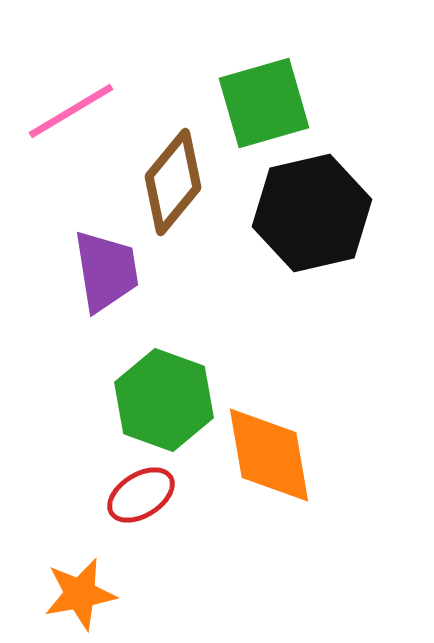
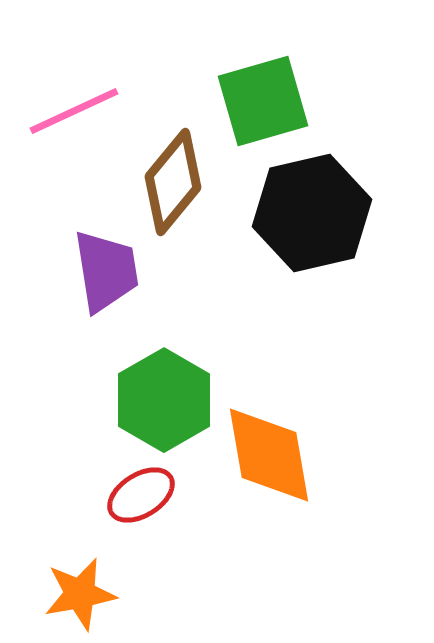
green square: moved 1 px left, 2 px up
pink line: moved 3 px right; rotated 6 degrees clockwise
green hexagon: rotated 10 degrees clockwise
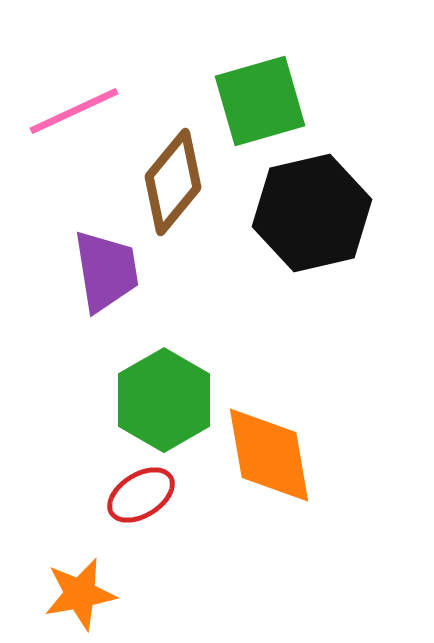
green square: moved 3 px left
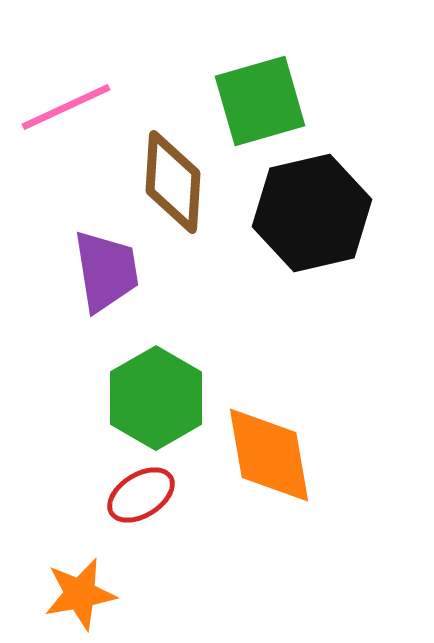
pink line: moved 8 px left, 4 px up
brown diamond: rotated 36 degrees counterclockwise
green hexagon: moved 8 px left, 2 px up
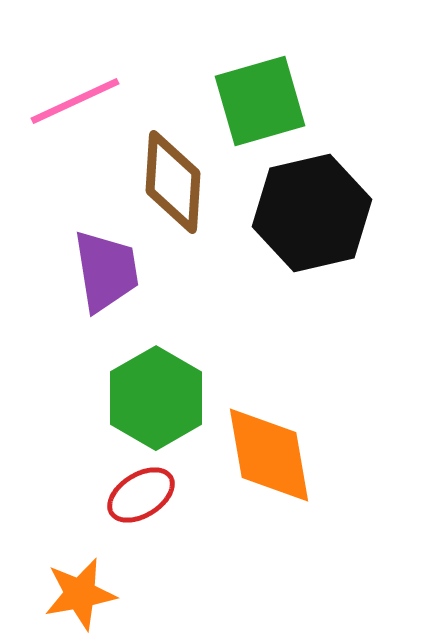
pink line: moved 9 px right, 6 px up
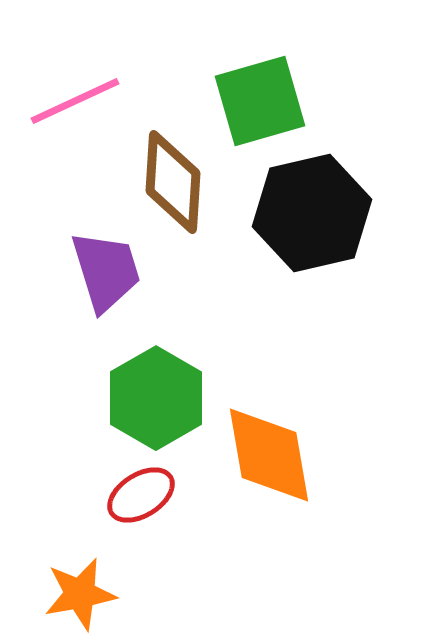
purple trapezoid: rotated 8 degrees counterclockwise
